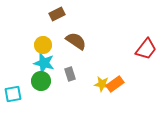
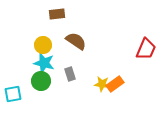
brown rectangle: rotated 21 degrees clockwise
red trapezoid: rotated 15 degrees counterclockwise
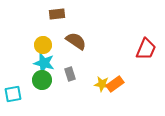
green circle: moved 1 px right, 1 px up
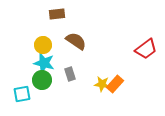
red trapezoid: rotated 30 degrees clockwise
orange rectangle: rotated 12 degrees counterclockwise
cyan square: moved 9 px right
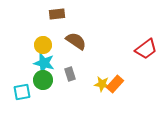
green circle: moved 1 px right
cyan square: moved 2 px up
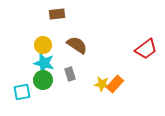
brown semicircle: moved 1 px right, 4 px down
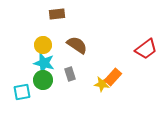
orange rectangle: moved 2 px left, 7 px up
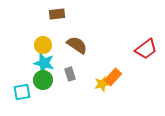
yellow star: rotated 21 degrees counterclockwise
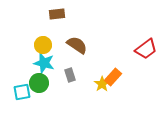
gray rectangle: moved 1 px down
green circle: moved 4 px left, 3 px down
yellow star: rotated 21 degrees counterclockwise
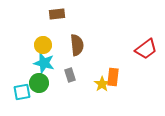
brown semicircle: rotated 50 degrees clockwise
orange rectangle: rotated 36 degrees counterclockwise
